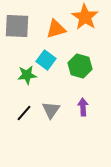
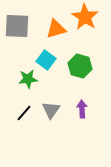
green star: moved 1 px right, 4 px down
purple arrow: moved 1 px left, 2 px down
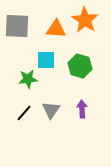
orange star: moved 3 px down
orange triangle: rotated 20 degrees clockwise
cyan square: rotated 36 degrees counterclockwise
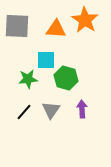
green hexagon: moved 14 px left, 12 px down
black line: moved 1 px up
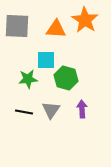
black line: rotated 60 degrees clockwise
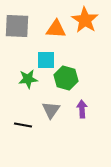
black line: moved 1 px left, 13 px down
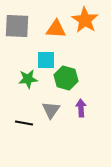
purple arrow: moved 1 px left, 1 px up
black line: moved 1 px right, 2 px up
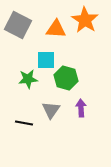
gray square: moved 1 px right, 1 px up; rotated 24 degrees clockwise
